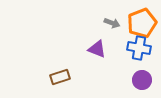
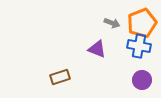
blue cross: moved 2 px up
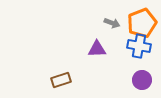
purple triangle: rotated 24 degrees counterclockwise
brown rectangle: moved 1 px right, 3 px down
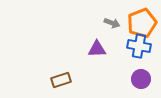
purple circle: moved 1 px left, 1 px up
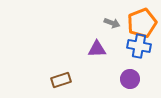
purple circle: moved 11 px left
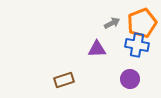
gray arrow: rotated 49 degrees counterclockwise
blue cross: moved 2 px left, 1 px up
brown rectangle: moved 3 px right
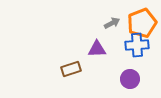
blue cross: rotated 15 degrees counterclockwise
brown rectangle: moved 7 px right, 11 px up
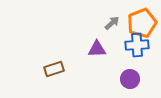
gray arrow: rotated 14 degrees counterclockwise
brown rectangle: moved 17 px left
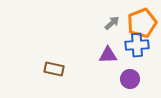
purple triangle: moved 11 px right, 6 px down
brown rectangle: rotated 30 degrees clockwise
